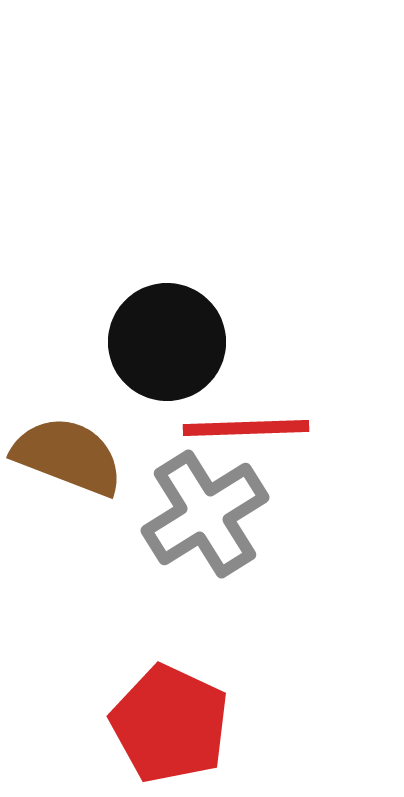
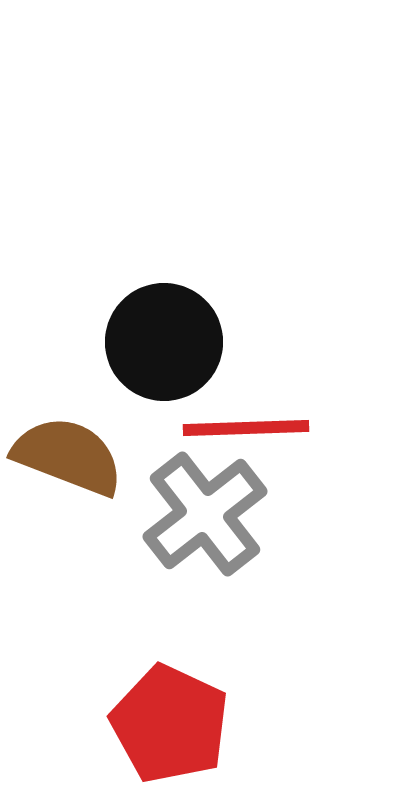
black circle: moved 3 px left
gray cross: rotated 6 degrees counterclockwise
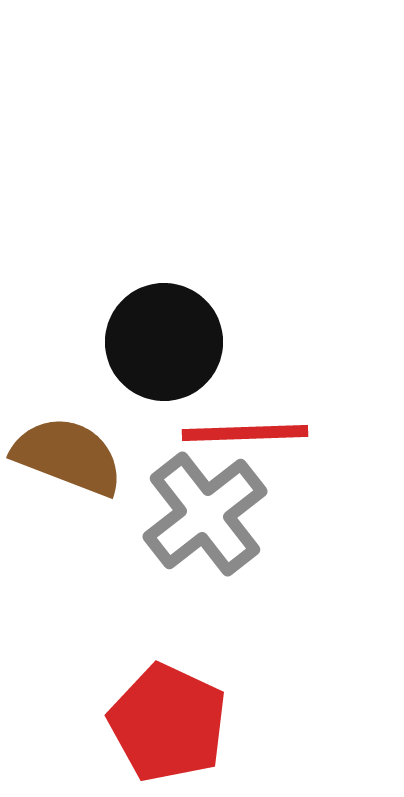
red line: moved 1 px left, 5 px down
red pentagon: moved 2 px left, 1 px up
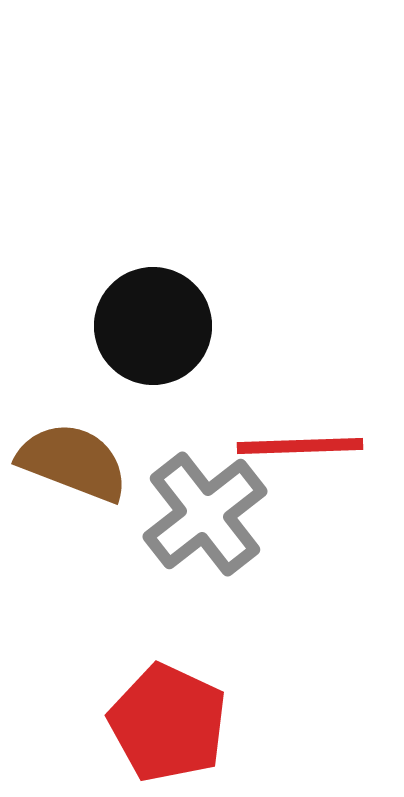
black circle: moved 11 px left, 16 px up
red line: moved 55 px right, 13 px down
brown semicircle: moved 5 px right, 6 px down
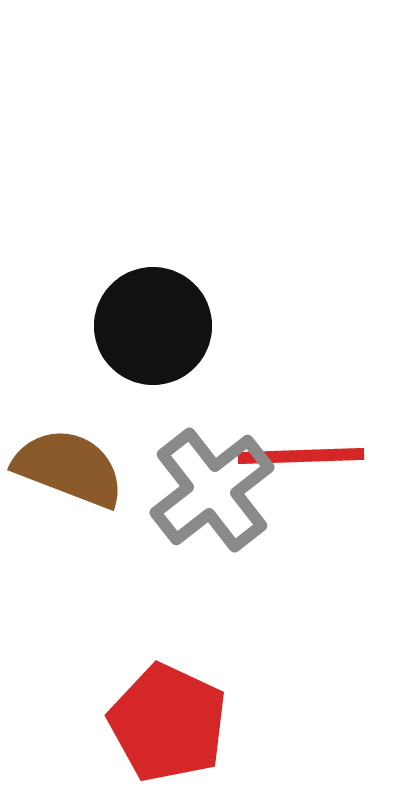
red line: moved 1 px right, 10 px down
brown semicircle: moved 4 px left, 6 px down
gray cross: moved 7 px right, 24 px up
